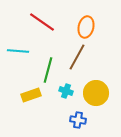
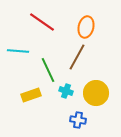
green line: rotated 40 degrees counterclockwise
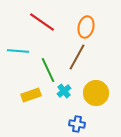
cyan cross: moved 2 px left; rotated 32 degrees clockwise
blue cross: moved 1 px left, 4 px down
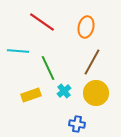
brown line: moved 15 px right, 5 px down
green line: moved 2 px up
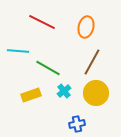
red line: rotated 8 degrees counterclockwise
green line: rotated 35 degrees counterclockwise
blue cross: rotated 21 degrees counterclockwise
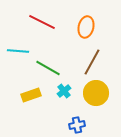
blue cross: moved 1 px down
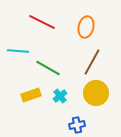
cyan cross: moved 4 px left, 5 px down
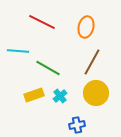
yellow rectangle: moved 3 px right
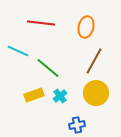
red line: moved 1 px left, 1 px down; rotated 20 degrees counterclockwise
cyan line: rotated 20 degrees clockwise
brown line: moved 2 px right, 1 px up
green line: rotated 10 degrees clockwise
